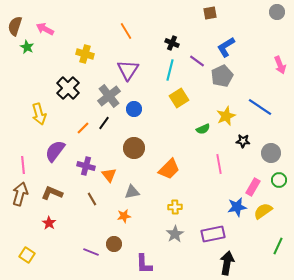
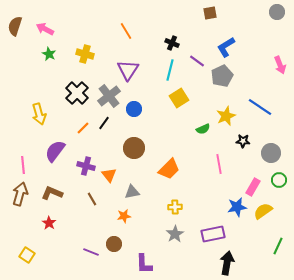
green star at (27, 47): moved 22 px right, 7 px down
black cross at (68, 88): moved 9 px right, 5 px down
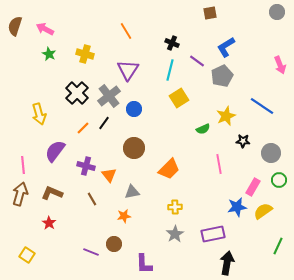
blue line at (260, 107): moved 2 px right, 1 px up
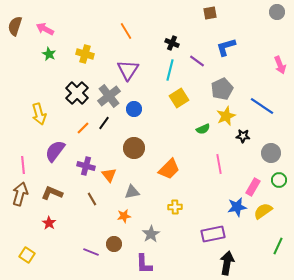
blue L-shape at (226, 47): rotated 15 degrees clockwise
gray pentagon at (222, 76): moved 13 px down
black star at (243, 141): moved 5 px up
gray star at (175, 234): moved 24 px left
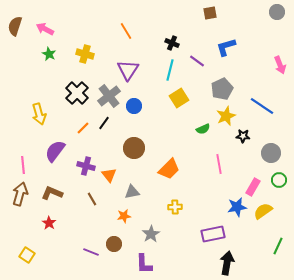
blue circle at (134, 109): moved 3 px up
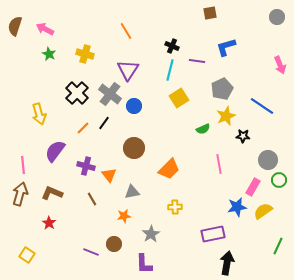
gray circle at (277, 12): moved 5 px down
black cross at (172, 43): moved 3 px down
purple line at (197, 61): rotated 28 degrees counterclockwise
gray cross at (109, 96): moved 1 px right, 2 px up; rotated 15 degrees counterclockwise
gray circle at (271, 153): moved 3 px left, 7 px down
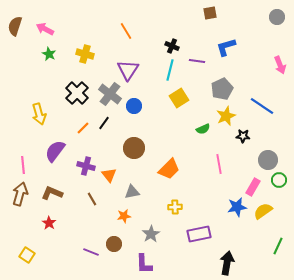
purple rectangle at (213, 234): moved 14 px left
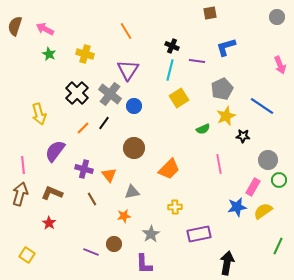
purple cross at (86, 166): moved 2 px left, 3 px down
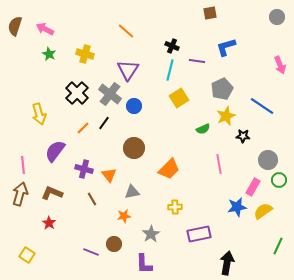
orange line at (126, 31): rotated 18 degrees counterclockwise
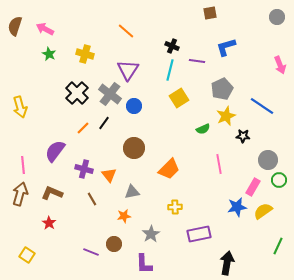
yellow arrow at (39, 114): moved 19 px left, 7 px up
